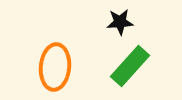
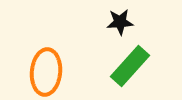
orange ellipse: moved 9 px left, 5 px down
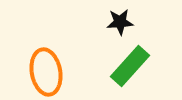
orange ellipse: rotated 15 degrees counterclockwise
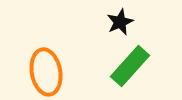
black star: rotated 20 degrees counterclockwise
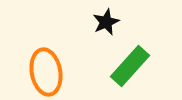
black star: moved 14 px left
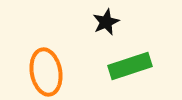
green rectangle: rotated 30 degrees clockwise
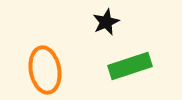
orange ellipse: moved 1 px left, 2 px up
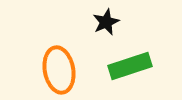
orange ellipse: moved 14 px right
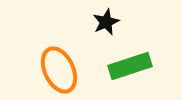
orange ellipse: rotated 15 degrees counterclockwise
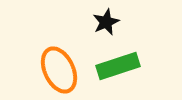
green rectangle: moved 12 px left
